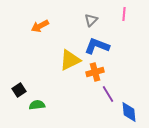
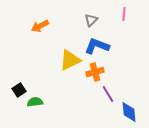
green semicircle: moved 2 px left, 3 px up
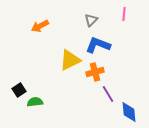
blue L-shape: moved 1 px right, 1 px up
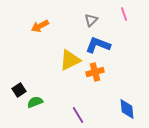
pink line: rotated 24 degrees counterclockwise
purple line: moved 30 px left, 21 px down
green semicircle: rotated 14 degrees counterclockwise
blue diamond: moved 2 px left, 3 px up
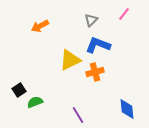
pink line: rotated 56 degrees clockwise
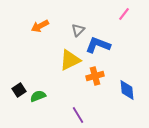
gray triangle: moved 13 px left, 10 px down
orange cross: moved 4 px down
green semicircle: moved 3 px right, 6 px up
blue diamond: moved 19 px up
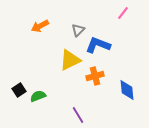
pink line: moved 1 px left, 1 px up
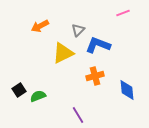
pink line: rotated 32 degrees clockwise
yellow triangle: moved 7 px left, 7 px up
